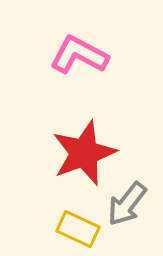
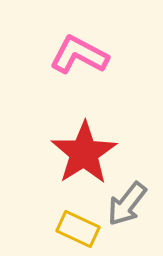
red star: rotated 12 degrees counterclockwise
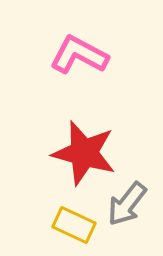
red star: rotated 24 degrees counterclockwise
yellow rectangle: moved 4 px left, 4 px up
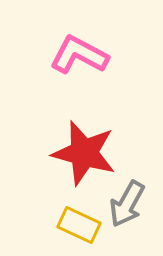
gray arrow: rotated 9 degrees counterclockwise
yellow rectangle: moved 5 px right
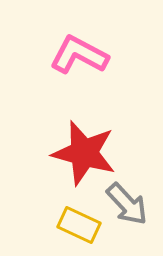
gray arrow: rotated 72 degrees counterclockwise
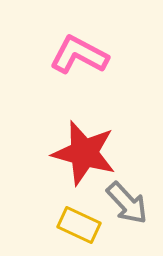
gray arrow: moved 1 px up
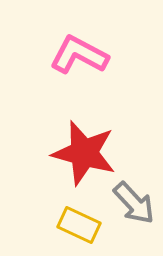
gray arrow: moved 7 px right
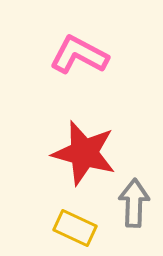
gray arrow: rotated 135 degrees counterclockwise
yellow rectangle: moved 4 px left, 3 px down
